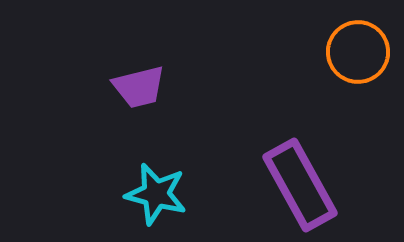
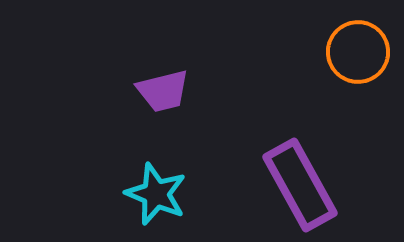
purple trapezoid: moved 24 px right, 4 px down
cyan star: rotated 8 degrees clockwise
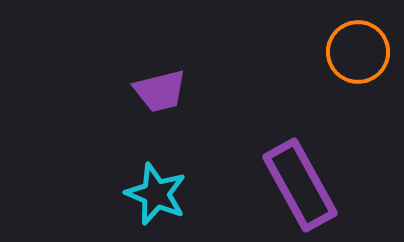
purple trapezoid: moved 3 px left
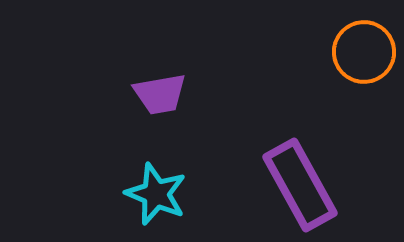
orange circle: moved 6 px right
purple trapezoid: moved 3 px down; rotated 4 degrees clockwise
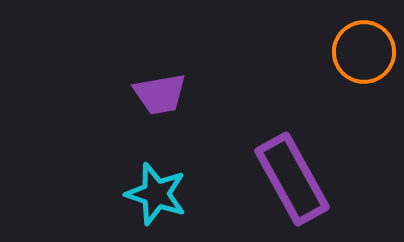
purple rectangle: moved 8 px left, 6 px up
cyan star: rotated 4 degrees counterclockwise
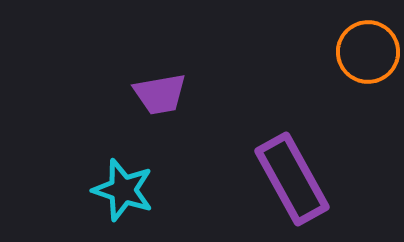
orange circle: moved 4 px right
cyan star: moved 33 px left, 4 px up
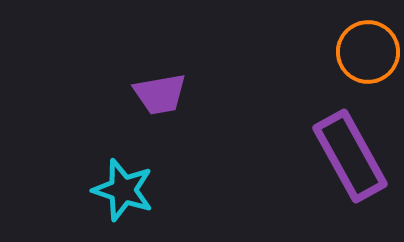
purple rectangle: moved 58 px right, 23 px up
